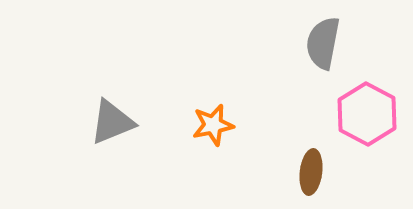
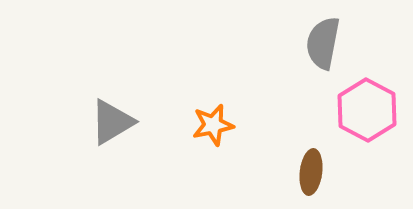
pink hexagon: moved 4 px up
gray triangle: rotated 9 degrees counterclockwise
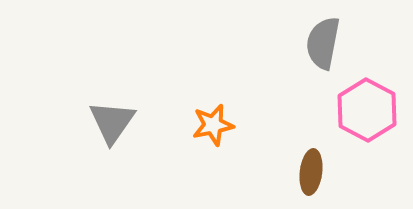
gray triangle: rotated 24 degrees counterclockwise
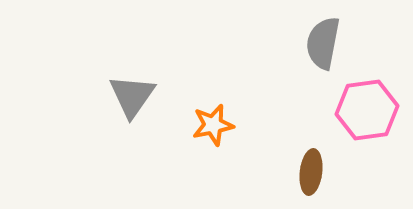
pink hexagon: rotated 24 degrees clockwise
gray triangle: moved 20 px right, 26 px up
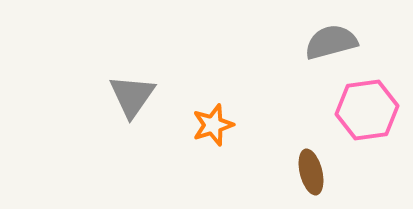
gray semicircle: moved 8 px right, 1 px up; rotated 64 degrees clockwise
orange star: rotated 6 degrees counterclockwise
brown ellipse: rotated 21 degrees counterclockwise
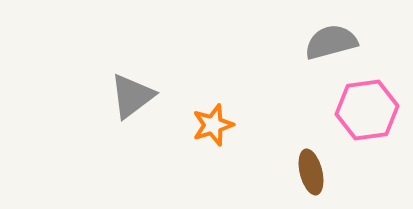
gray triangle: rotated 18 degrees clockwise
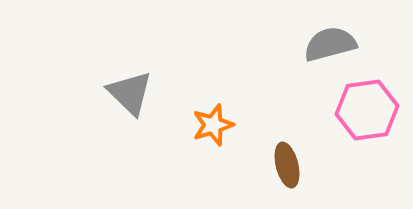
gray semicircle: moved 1 px left, 2 px down
gray triangle: moved 2 px left, 3 px up; rotated 39 degrees counterclockwise
brown ellipse: moved 24 px left, 7 px up
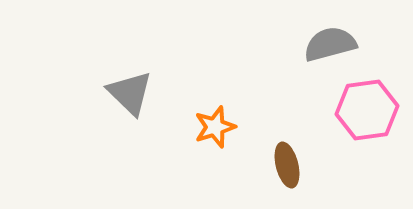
orange star: moved 2 px right, 2 px down
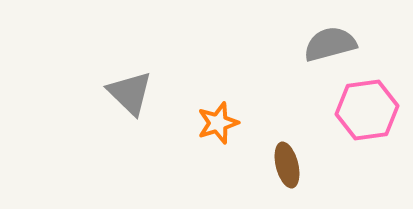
orange star: moved 3 px right, 4 px up
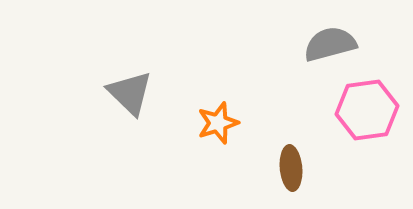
brown ellipse: moved 4 px right, 3 px down; rotated 9 degrees clockwise
